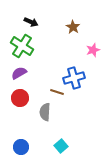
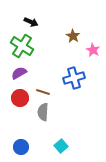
brown star: moved 9 px down
pink star: rotated 24 degrees counterclockwise
brown line: moved 14 px left
gray semicircle: moved 2 px left
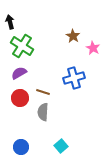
black arrow: moved 21 px left; rotated 128 degrees counterclockwise
pink star: moved 2 px up
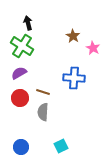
black arrow: moved 18 px right, 1 px down
blue cross: rotated 20 degrees clockwise
cyan square: rotated 16 degrees clockwise
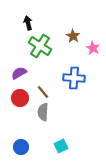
green cross: moved 18 px right
brown line: rotated 32 degrees clockwise
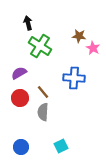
brown star: moved 6 px right; rotated 24 degrees counterclockwise
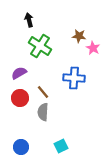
black arrow: moved 1 px right, 3 px up
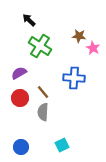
black arrow: rotated 32 degrees counterclockwise
cyan square: moved 1 px right, 1 px up
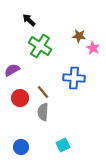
purple semicircle: moved 7 px left, 3 px up
cyan square: moved 1 px right
